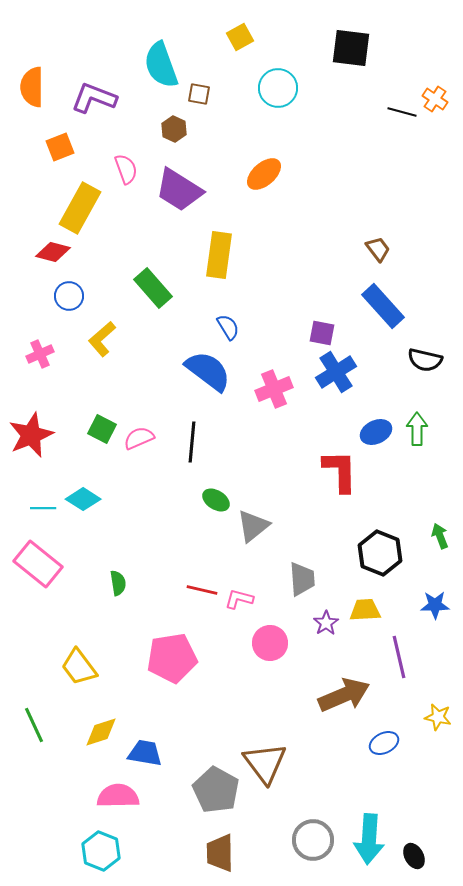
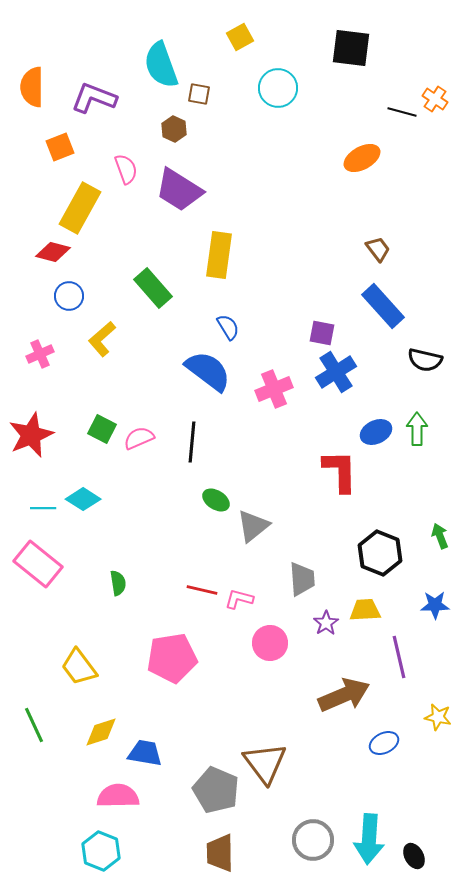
orange ellipse at (264, 174): moved 98 px right, 16 px up; rotated 12 degrees clockwise
gray pentagon at (216, 790): rotated 6 degrees counterclockwise
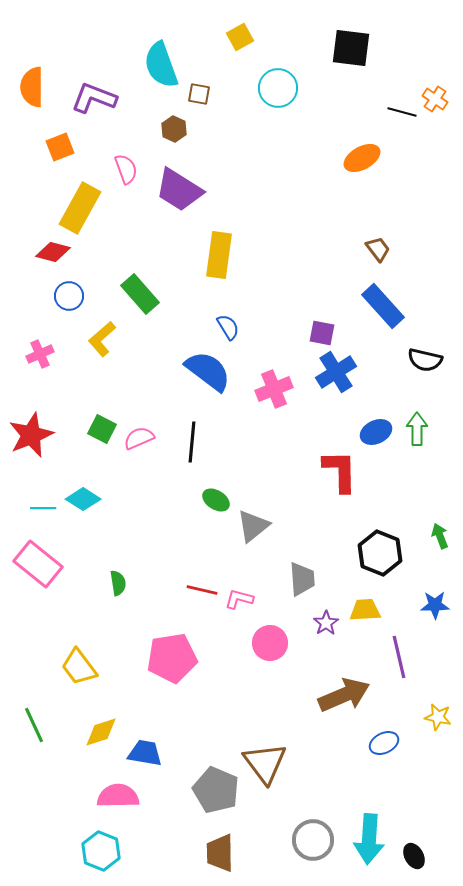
green rectangle at (153, 288): moved 13 px left, 6 px down
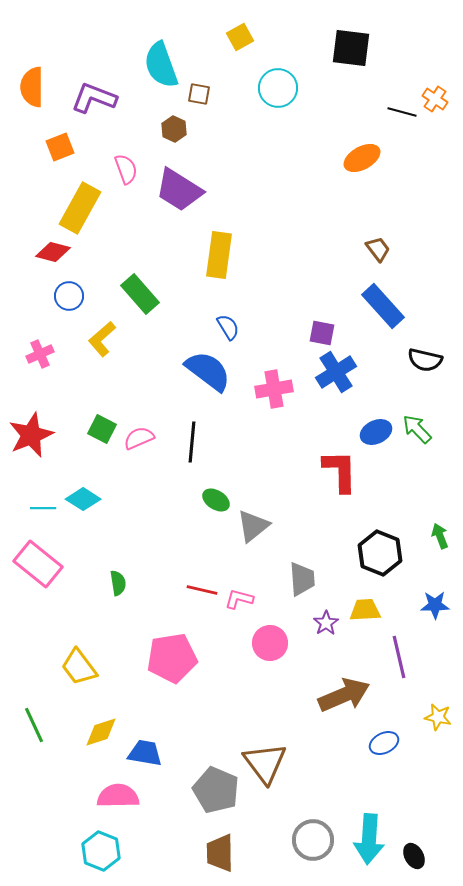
pink cross at (274, 389): rotated 12 degrees clockwise
green arrow at (417, 429): rotated 44 degrees counterclockwise
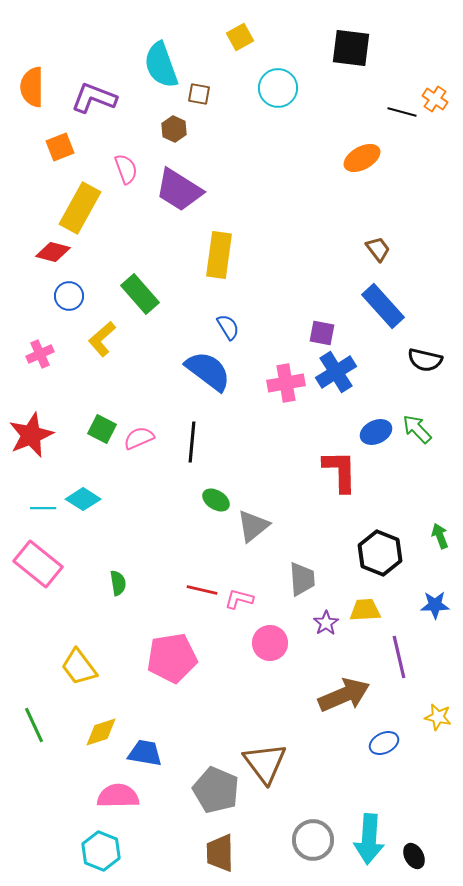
pink cross at (274, 389): moved 12 px right, 6 px up
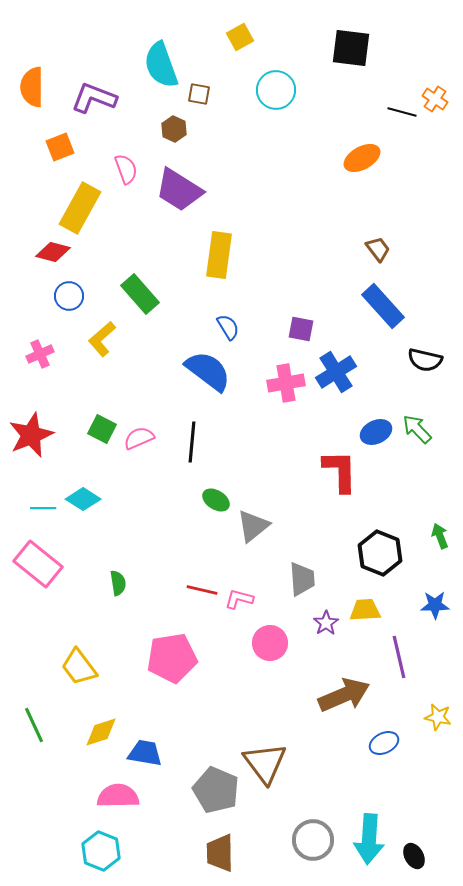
cyan circle at (278, 88): moved 2 px left, 2 px down
purple square at (322, 333): moved 21 px left, 4 px up
